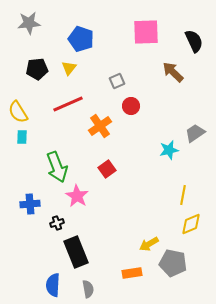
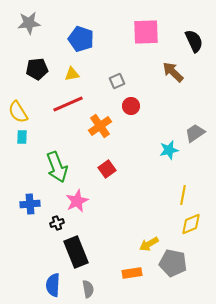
yellow triangle: moved 3 px right, 6 px down; rotated 42 degrees clockwise
pink star: moved 5 px down; rotated 15 degrees clockwise
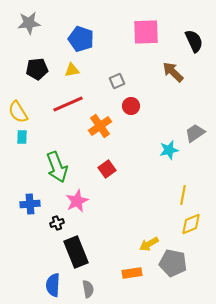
yellow triangle: moved 4 px up
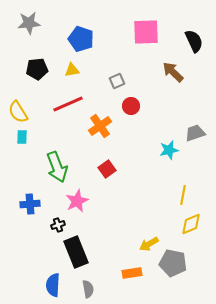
gray trapezoid: rotated 15 degrees clockwise
black cross: moved 1 px right, 2 px down
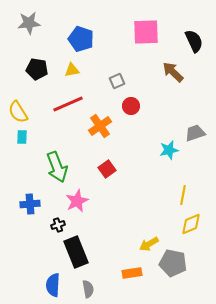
black pentagon: rotated 15 degrees clockwise
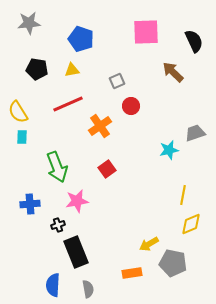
pink star: rotated 15 degrees clockwise
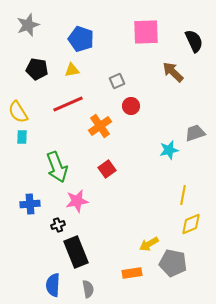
gray star: moved 1 px left, 2 px down; rotated 15 degrees counterclockwise
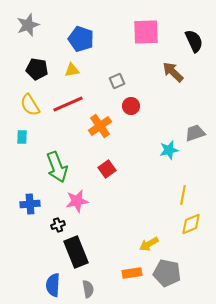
yellow semicircle: moved 12 px right, 7 px up
gray pentagon: moved 6 px left, 10 px down
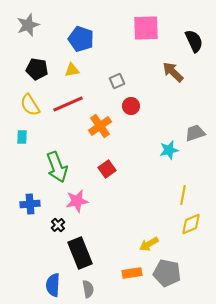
pink square: moved 4 px up
black cross: rotated 24 degrees counterclockwise
black rectangle: moved 4 px right, 1 px down
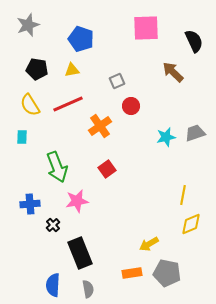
cyan star: moved 3 px left, 13 px up
black cross: moved 5 px left
